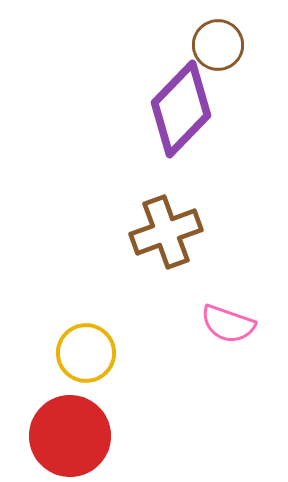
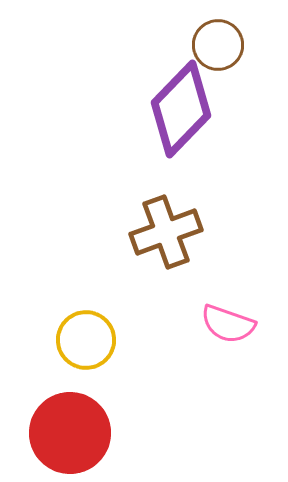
yellow circle: moved 13 px up
red circle: moved 3 px up
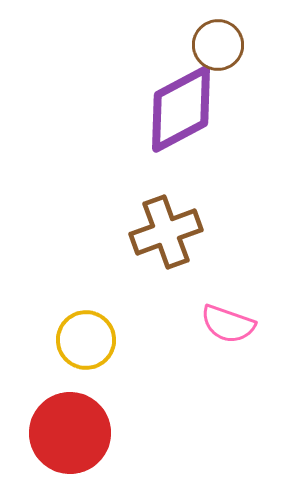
purple diamond: rotated 18 degrees clockwise
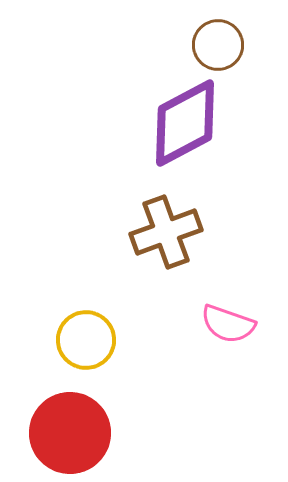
purple diamond: moved 4 px right, 14 px down
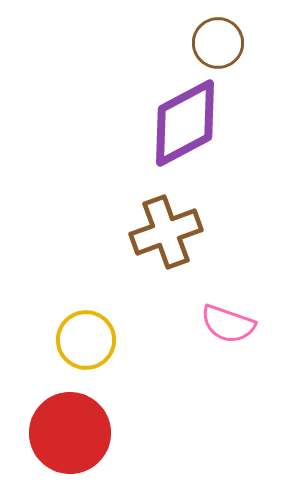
brown circle: moved 2 px up
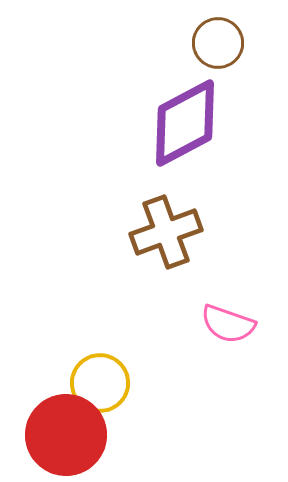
yellow circle: moved 14 px right, 43 px down
red circle: moved 4 px left, 2 px down
